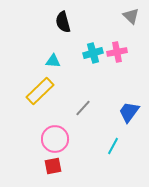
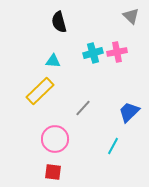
black semicircle: moved 4 px left
blue trapezoid: rotated 10 degrees clockwise
red square: moved 6 px down; rotated 18 degrees clockwise
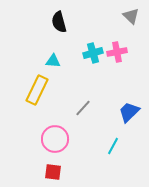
yellow rectangle: moved 3 px left, 1 px up; rotated 20 degrees counterclockwise
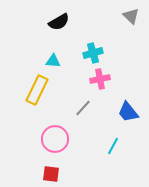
black semicircle: rotated 105 degrees counterclockwise
pink cross: moved 17 px left, 27 px down
blue trapezoid: moved 1 px left; rotated 85 degrees counterclockwise
red square: moved 2 px left, 2 px down
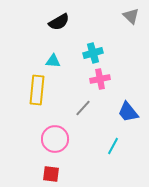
yellow rectangle: rotated 20 degrees counterclockwise
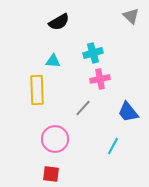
yellow rectangle: rotated 8 degrees counterclockwise
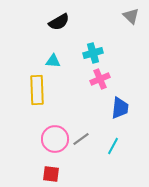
pink cross: rotated 12 degrees counterclockwise
gray line: moved 2 px left, 31 px down; rotated 12 degrees clockwise
blue trapezoid: moved 8 px left, 4 px up; rotated 135 degrees counterclockwise
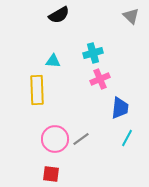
black semicircle: moved 7 px up
cyan line: moved 14 px right, 8 px up
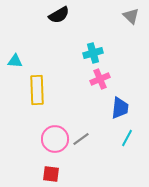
cyan triangle: moved 38 px left
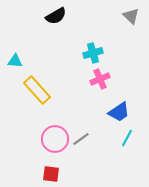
black semicircle: moved 3 px left, 1 px down
yellow rectangle: rotated 40 degrees counterclockwise
blue trapezoid: moved 1 px left, 4 px down; rotated 50 degrees clockwise
